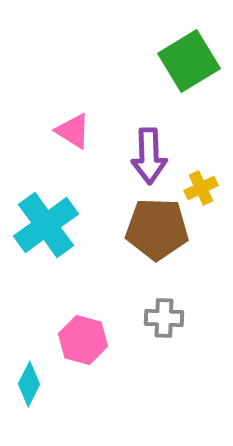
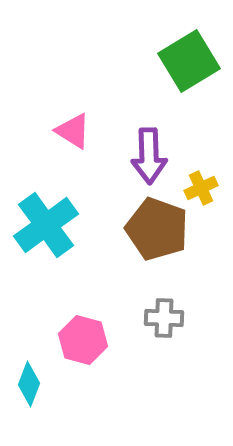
brown pentagon: rotated 18 degrees clockwise
cyan diamond: rotated 6 degrees counterclockwise
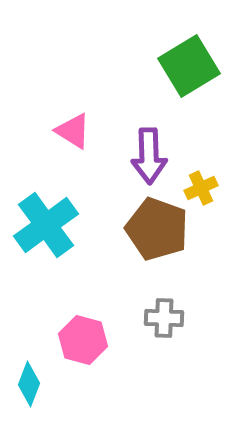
green square: moved 5 px down
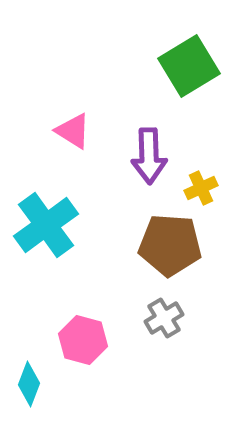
brown pentagon: moved 13 px right, 16 px down; rotated 16 degrees counterclockwise
gray cross: rotated 33 degrees counterclockwise
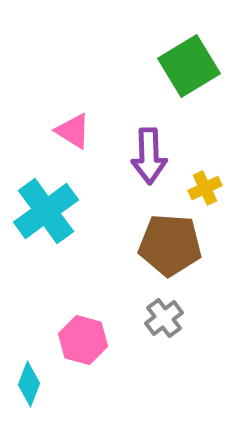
yellow cross: moved 4 px right
cyan cross: moved 14 px up
gray cross: rotated 6 degrees counterclockwise
